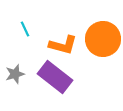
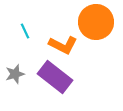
cyan line: moved 2 px down
orange circle: moved 7 px left, 17 px up
orange L-shape: rotated 12 degrees clockwise
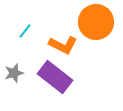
cyan line: rotated 63 degrees clockwise
gray star: moved 1 px left, 1 px up
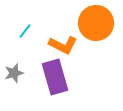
orange circle: moved 1 px down
purple rectangle: rotated 36 degrees clockwise
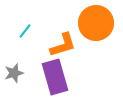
orange L-shape: rotated 44 degrees counterclockwise
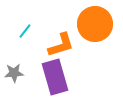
orange circle: moved 1 px left, 1 px down
orange L-shape: moved 2 px left
gray star: rotated 12 degrees clockwise
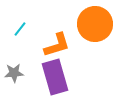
cyan line: moved 5 px left, 2 px up
orange L-shape: moved 4 px left
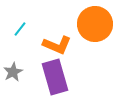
orange L-shape: rotated 40 degrees clockwise
gray star: moved 1 px left, 1 px up; rotated 24 degrees counterclockwise
